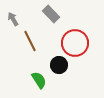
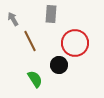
gray rectangle: rotated 48 degrees clockwise
green semicircle: moved 4 px left, 1 px up
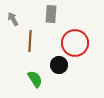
brown line: rotated 30 degrees clockwise
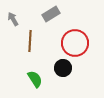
gray rectangle: rotated 54 degrees clockwise
black circle: moved 4 px right, 3 px down
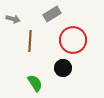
gray rectangle: moved 1 px right
gray arrow: rotated 136 degrees clockwise
red circle: moved 2 px left, 3 px up
green semicircle: moved 4 px down
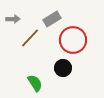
gray rectangle: moved 5 px down
gray arrow: rotated 16 degrees counterclockwise
brown line: moved 3 px up; rotated 40 degrees clockwise
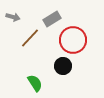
gray arrow: moved 2 px up; rotated 16 degrees clockwise
black circle: moved 2 px up
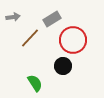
gray arrow: rotated 24 degrees counterclockwise
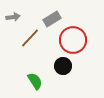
green semicircle: moved 2 px up
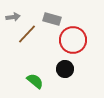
gray rectangle: rotated 48 degrees clockwise
brown line: moved 3 px left, 4 px up
black circle: moved 2 px right, 3 px down
green semicircle: rotated 18 degrees counterclockwise
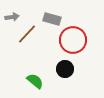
gray arrow: moved 1 px left
